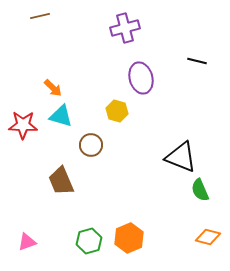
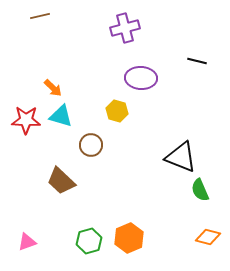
purple ellipse: rotated 72 degrees counterclockwise
red star: moved 3 px right, 5 px up
brown trapezoid: rotated 24 degrees counterclockwise
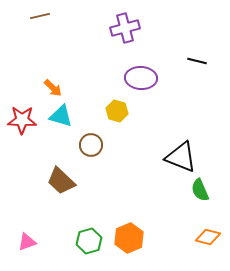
red star: moved 4 px left
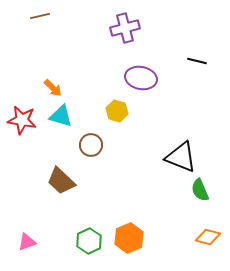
purple ellipse: rotated 8 degrees clockwise
red star: rotated 8 degrees clockwise
green hexagon: rotated 10 degrees counterclockwise
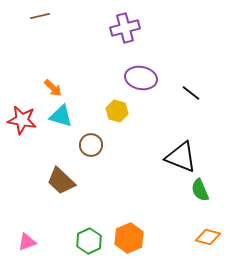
black line: moved 6 px left, 32 px down; rotated 24 degrees clockwise
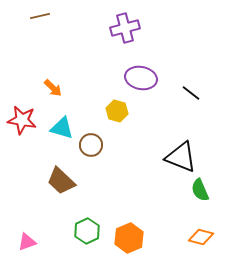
cyan triangle: moved 1 px right, 12 px down
orange diamond: moved 7 px left
green hexagon: moved 2 px left, 10 px up
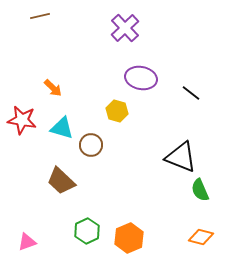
purple cross: rotated 28 degrees counterclockwise
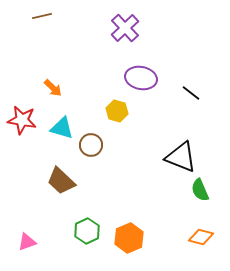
brown line: moved 2 px right
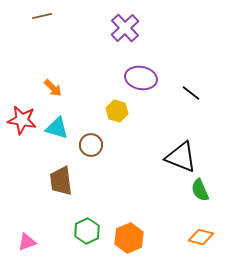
cyan triangle: moved 5 px left
brown trapezoid: rotated 40 degrees clockwise
